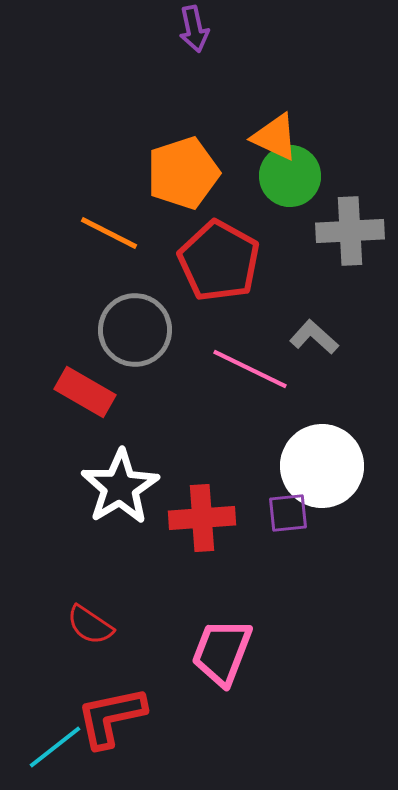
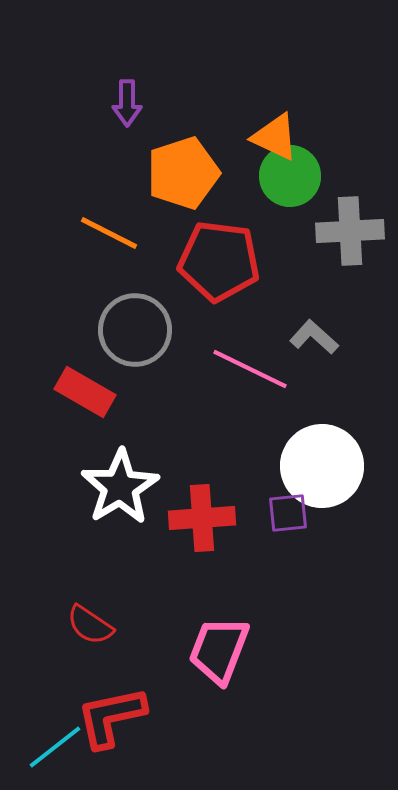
purple arrow: moved 67 px left, 74 px down; rotated 12 degrees clockwise
red pentagon: rotated 22 degrees counterclockwise
pink trapezoid: moved 3 px left, 2 px up
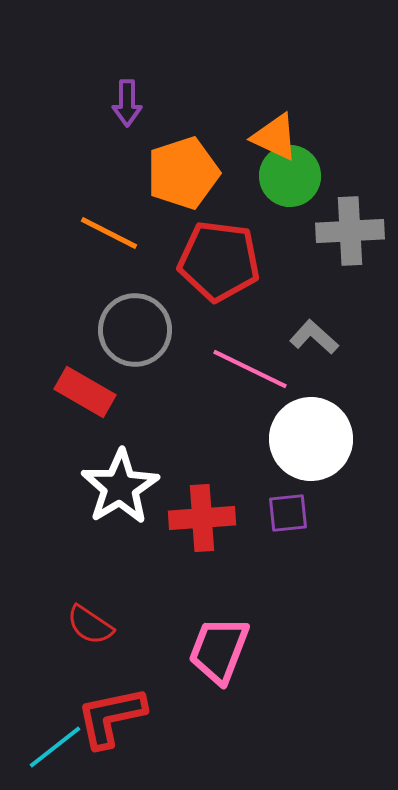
white circle: moved 11 px left, 27 px up
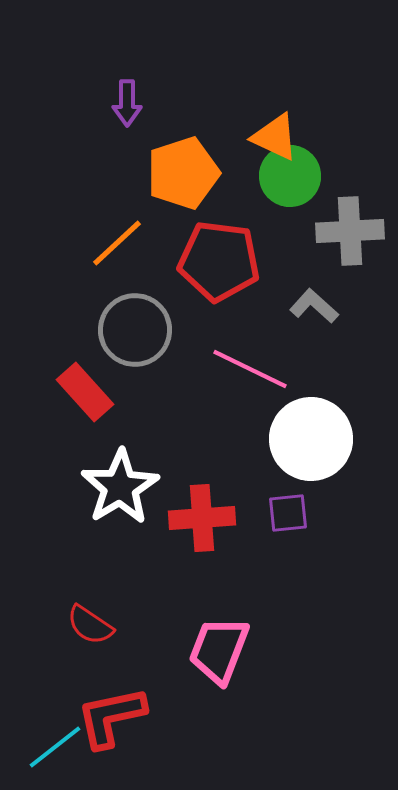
orange line: moved 8 px right, 10 px down; rotated 70 degrees counterclockwise
gray L-shape: moved 31 px up
red rectangle: rotated 18 degrees clockwise
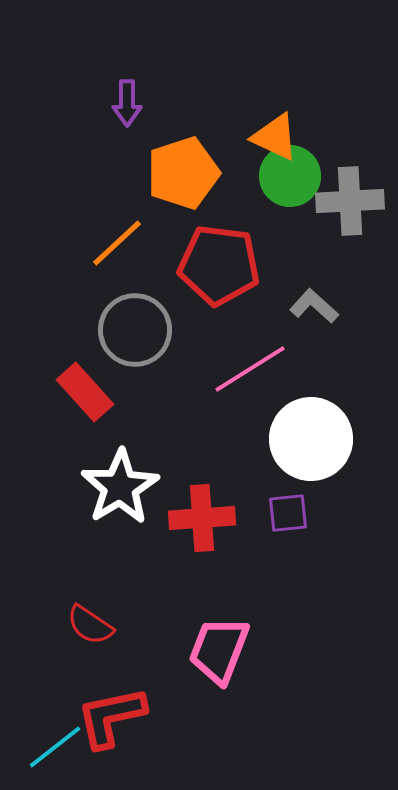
gray cross: moved 30 px up
red pentagon: moved 4 px down
pink line: rotated 58 degrees counterclockwise
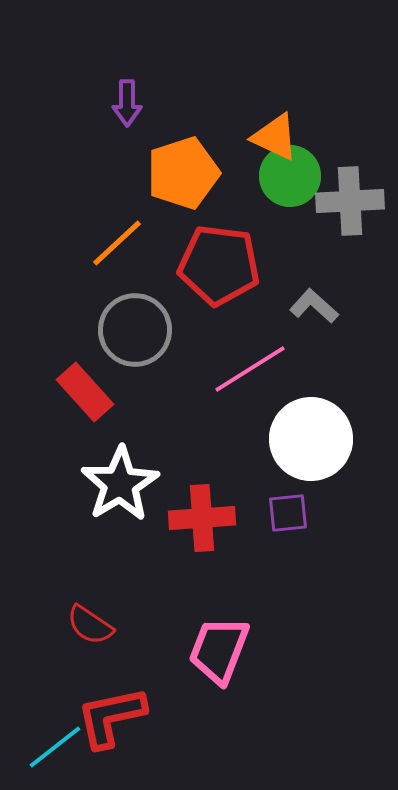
white star: moved 3 px up
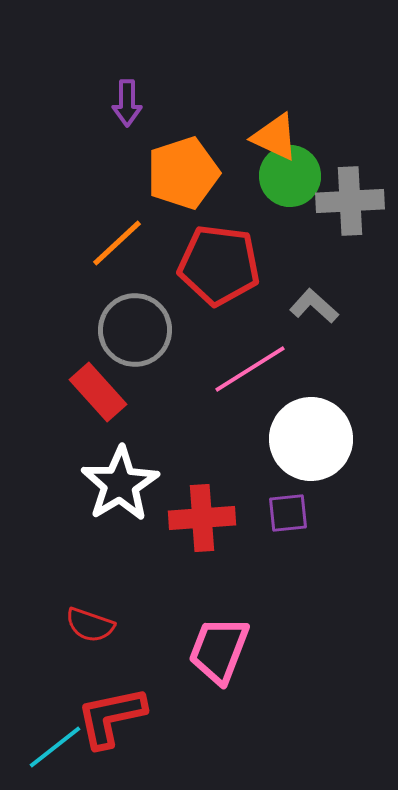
red rectangle: moved 13 px right
red semicircle: rotated 15 degrees counterclockwise
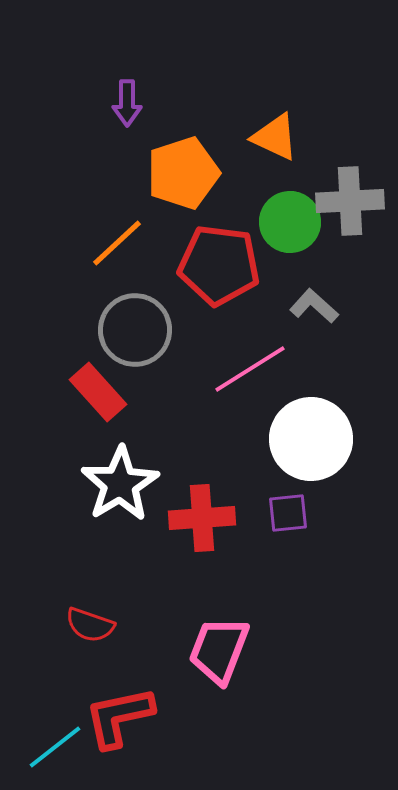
green circle: moved 46 px down
red L-shape: moved 8 px right
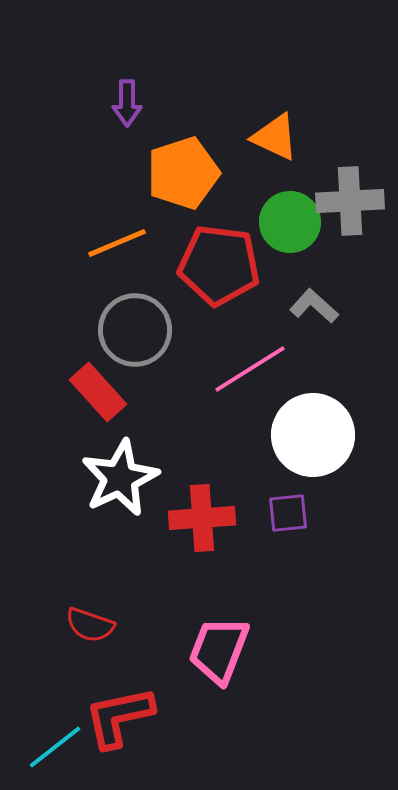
orange line: rotated 20 degrees clockwise
white circle: moved 2 px right, 4 px up
white star: moved 6 px up; rotated 6 degrees clockwise
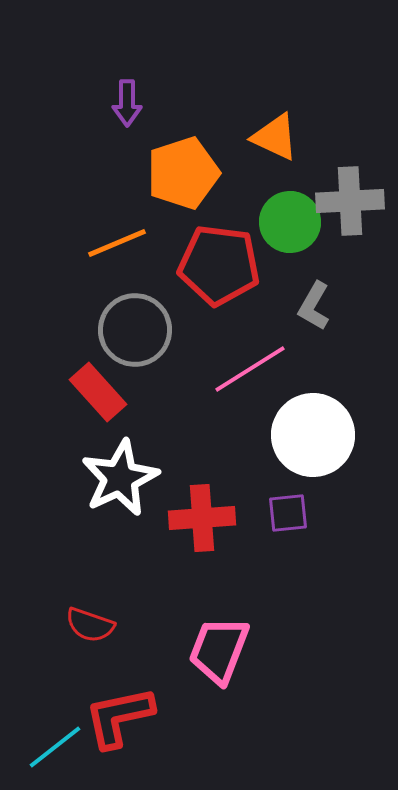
gray L-shape: rotated 102 degrees counterclockwise
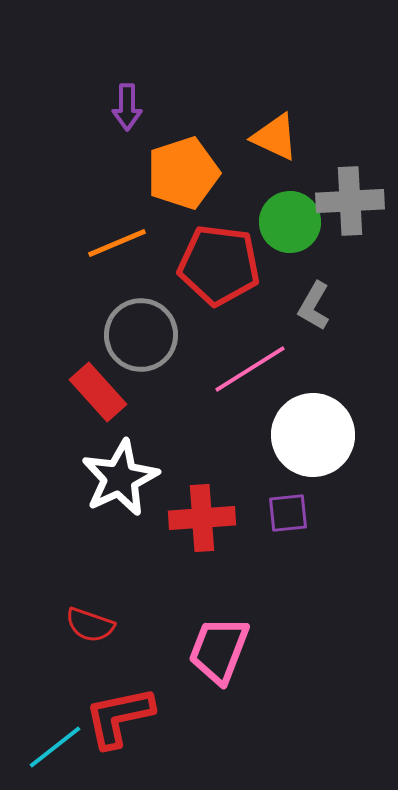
purple arrow: moved 4 px down
gray circle: moved 6 px right, 5 px down
